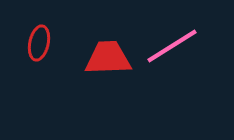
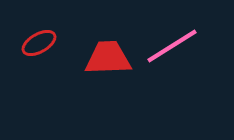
red ellipse: rotated 48 degrees clockwise
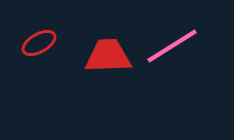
red trapezoid: moved 2 px up
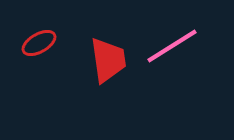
red trapezoid: moved 4 px down; rotated 84 degrees clockwise
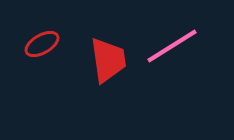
red ellipse: moved 3 px right, 1 px down
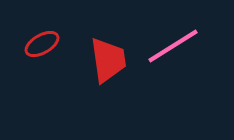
pink line: moved 1 px right
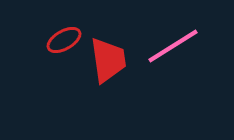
red ellipse: moved 22 px right, 4 px up
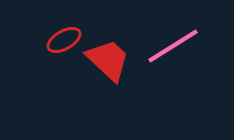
red trapezoid: rotated 39 degrees counterclockwise
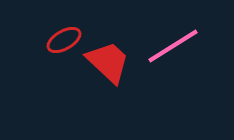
red trapezoid: moved 2 px down
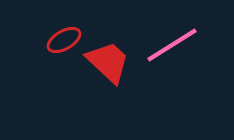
pink line: moved 1 px left, 1 px up
